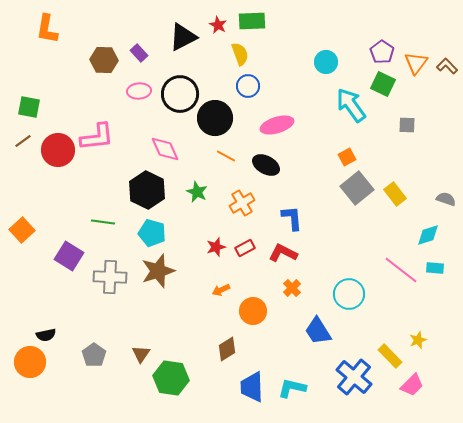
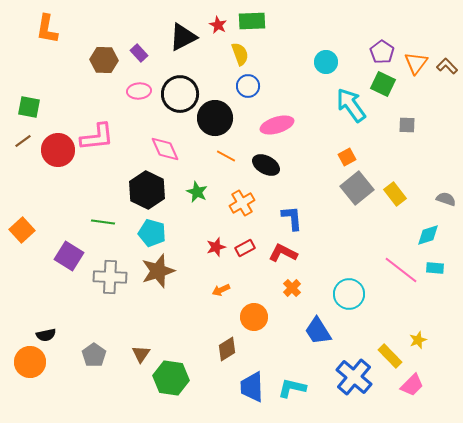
orange circle at (253, 311): moved 1 px right, 6 px down
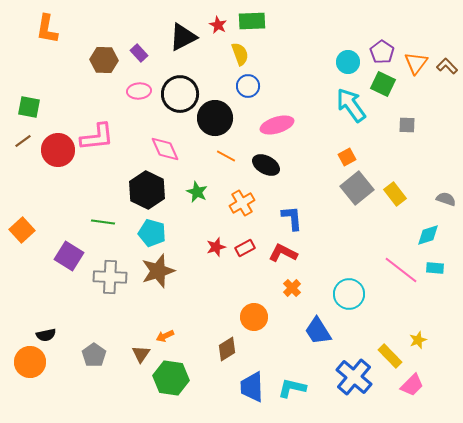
cyan circle at (326, 62): moved 22 px right
orange arrow at (221, 290): moved 56 px left, 46 px down
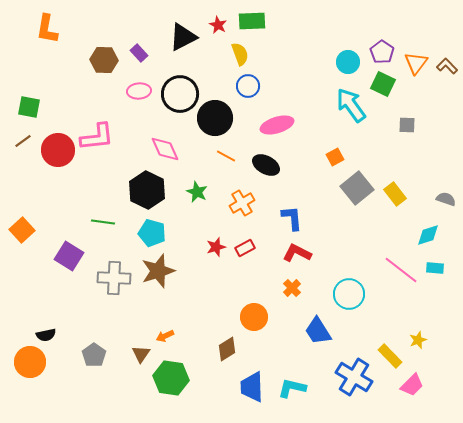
orange square at (347, 157): moved 12 px left
red L-shape at (283, 253): moved 14 px right
gray cross at (110, 277): moved 4 px right, 1 px down
blue cross at (354, 377): rotated 9 degrees counterclockwise
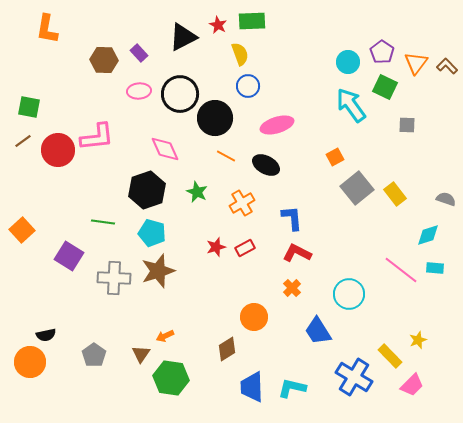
green square at (383, 84): moved 2 px right, 3 px down
black hexagon at (147, 190): rotated 15 degrees clockwise
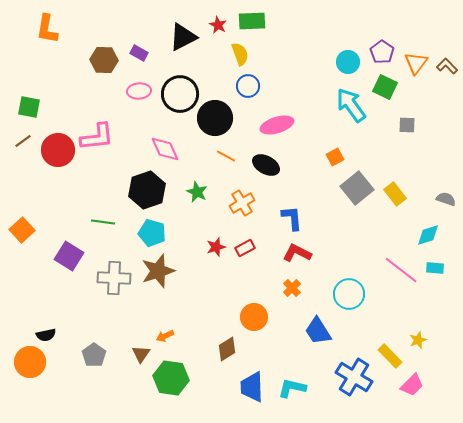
purple rectangle at (139, 53): rotated 18 degrees counterclockwise
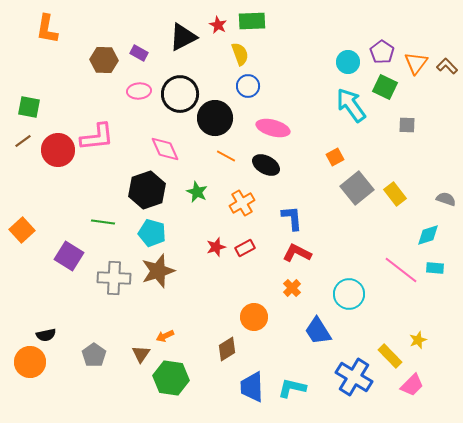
pink ellipse at (277, 125): moved 4 px left, 3 px down; rotated 32 degrees clockwise
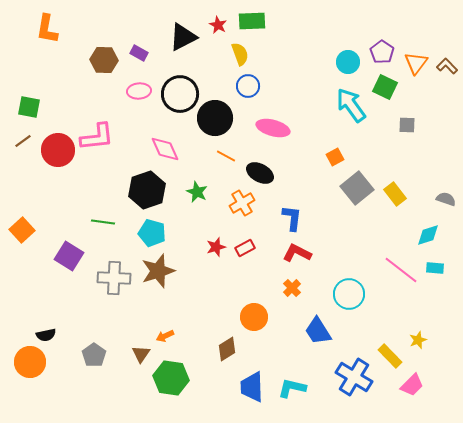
black ellipse at (266, 165): moved 6 px left, 8 px down
blue L-shape at (292, 218): rotated 12 degrees clockwise
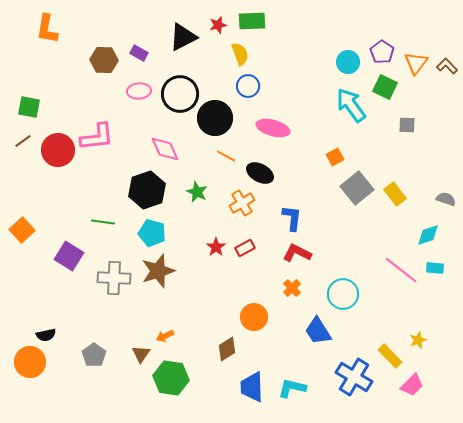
red star at (218, 25): rotated 30 degrees clockwise
red star at (216, 247): rotated 18 degrees counterclockwise
cyan circle at (349, 294): moved 6 px left
